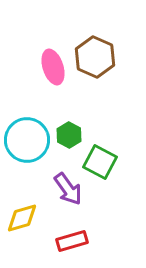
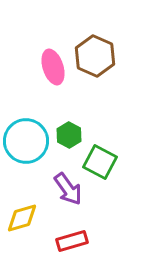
brown hexagon: moved 1 px up
cyan circle: moved 1 px left, 1 px down
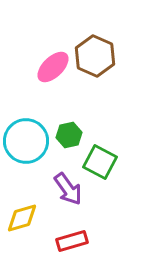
pink ellipse: rotated 64 degrees clockwise
green hexagon: rotated 20 degrees clockwise
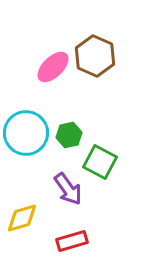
cyan circle: moved 8 px up
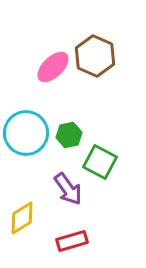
yellow diamond: rotated 16 degrees counterclockwise
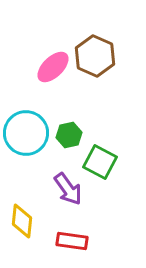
yellow diamond: moved 3 px down; rotated 52 degrees counterclockwise
red rectangle: rotated 24 degrees clockwise
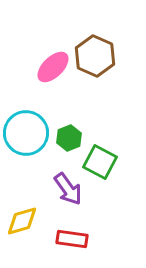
green hexagon: moved 3 px down; rotated 10 degrees counterclockwise
yellow diamond: rotated 68 degrees clockwise
red rectangle: moved 2 px up
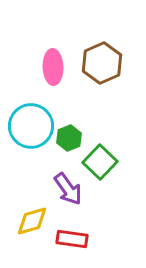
brown hexagon: moved 7 px right, 7 px down; rotated 12 degrees clockwise
pink ellipse: rotated 48 degrees counterclockwise
cyan circle: moved 5 px right, 7 px up
green square: rotated 16 degrees clockwise
yellow diamond: moved 10 px right
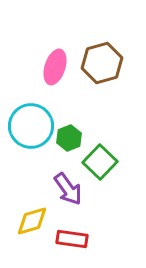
brown hexagon: rotated 9 degrees clockwise
pink ellipse: moved 2 px right; rotated 20 degrees clockwise
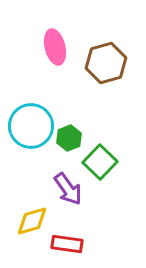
brown hexagon: moved 4 px right
pink ellipse: moved 20 px up; rotated 32 degrees counterclockwise
red rectangle: moved 5 px left, 5 px down
